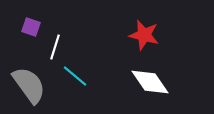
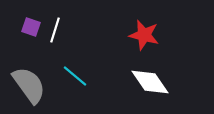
white line: moved 17 px up
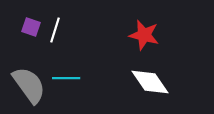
cyan line: moved 9 px left, 2 px down; rotated 40 degrees counterclockwise
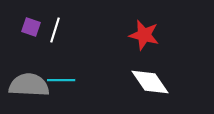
cyan line: moved 5 px left, 2 px down
gray semicircle: rotated 51 degrees counterclockwise
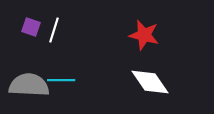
white line: moved 1 px left
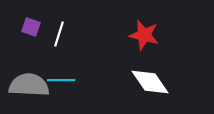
white line: moved 5 px right, 4 px down
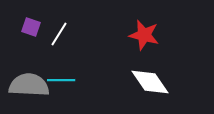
white line: rotated 15 degrees clockwise
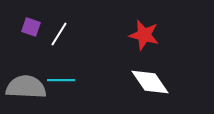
gray semicircle: moved 3 px left, 2 px down
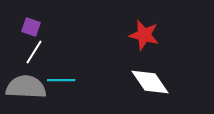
white line: moved 25 px left, 18 px down
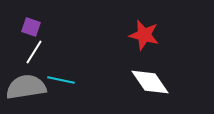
cyan line: rotated 12 degrees clockwise
gray semicircle: rotated 12 degrees counterclockwise
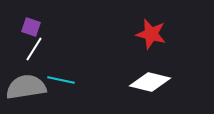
red star: moved 7 px right, 1 px up
white line: moved 3 px up
white diamond: rotated 42 degrees counterclockwise
